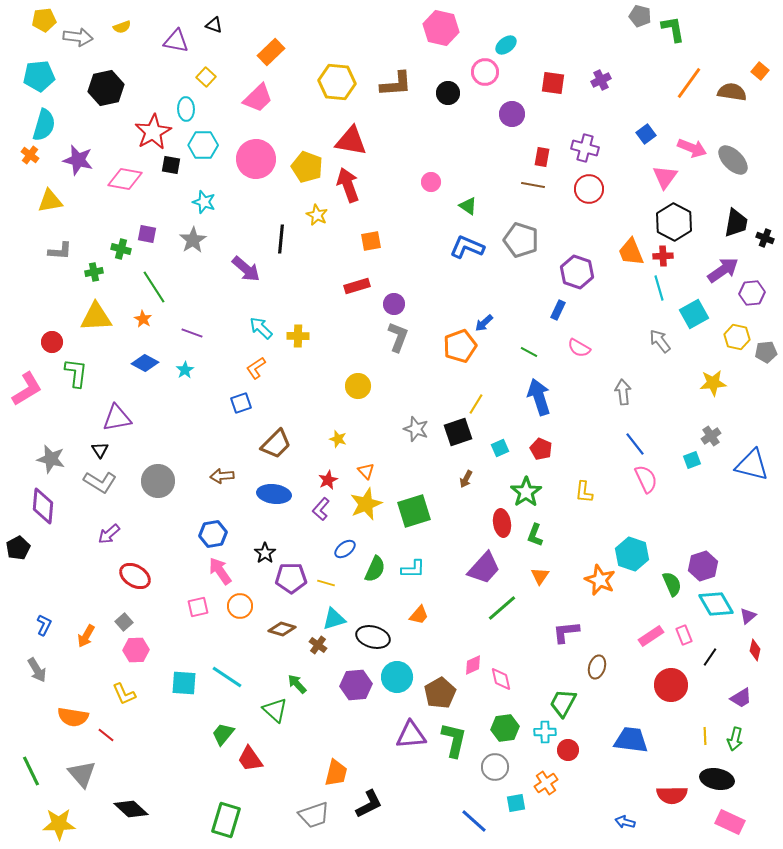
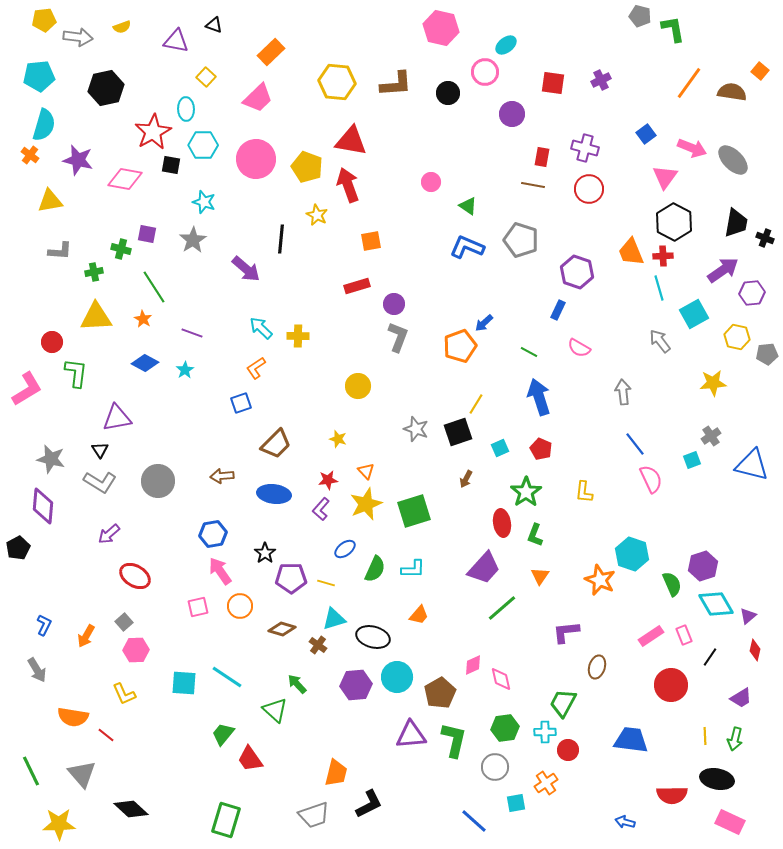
gray pentagon at (766, 352): moved 1 px right, 2 px down
pink semicircle at (646, 479): moved 5 px right
red star at (328, 480): rotated 18 degrees clockwise
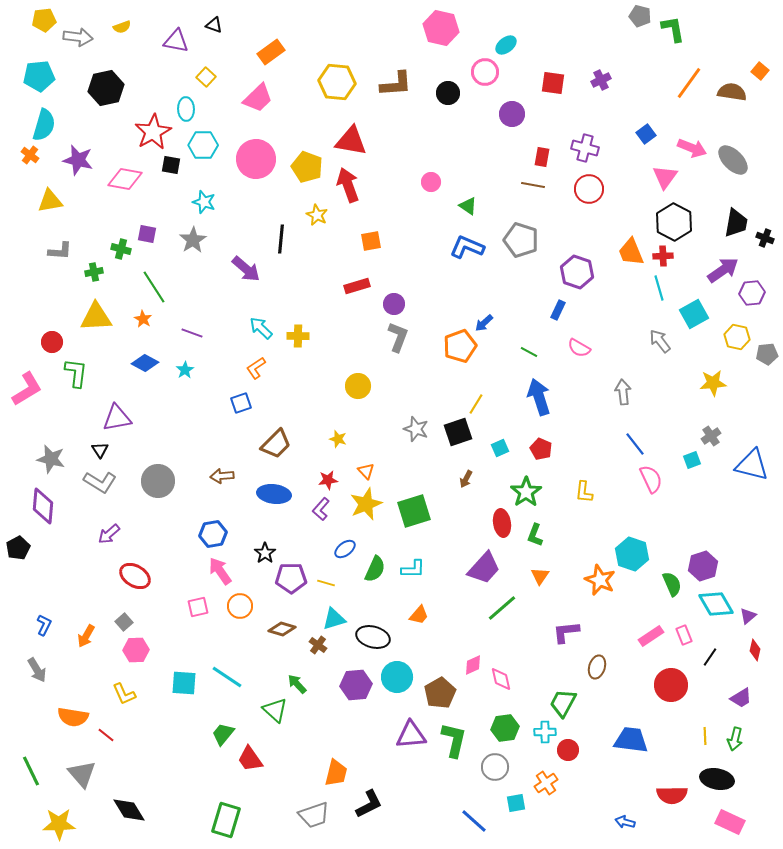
orange rectangle at (271, 52): rotated 8 degrees clockwise
black diamond at (131, 809): moved 2 px left, 1 px down; rotated 16 degrees clockwise
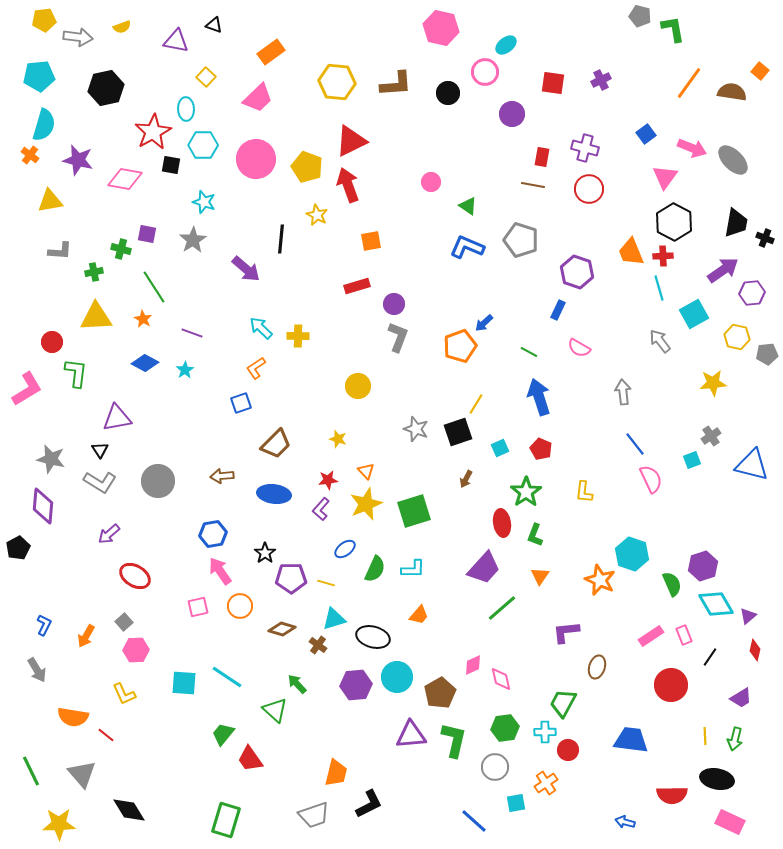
red triangle at (351, 141): rotated 36 degrees counterclockwise
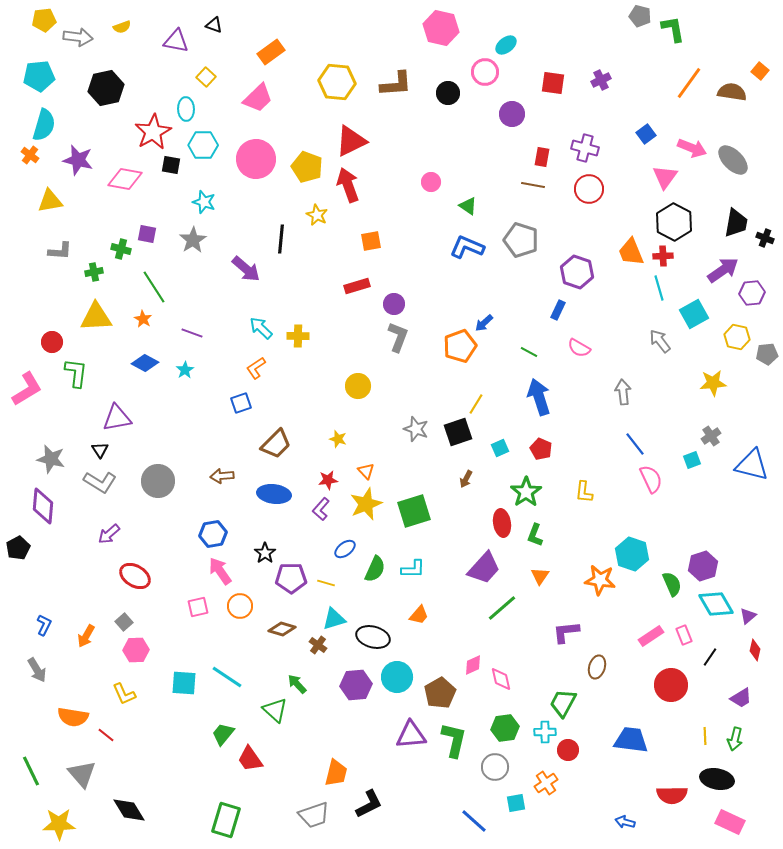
orange star at (600, 580): rotated 16 degrees counterclockwise
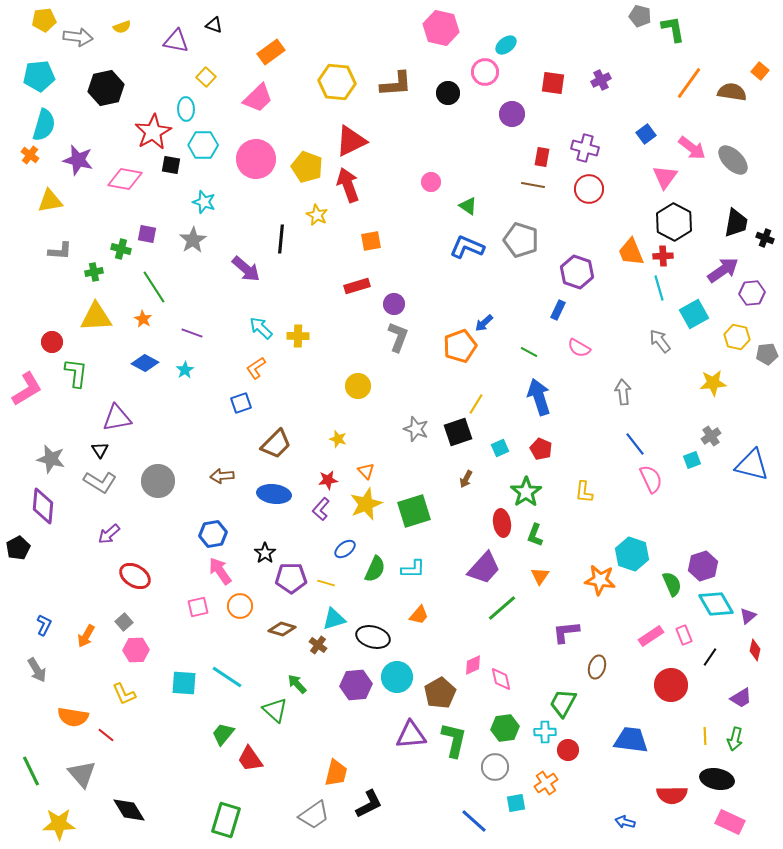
pink arrow at (692, 148): rotated 16 degrees clockwise
gray trapezoid at (314, 815): rotated 16 degrees counterclockwise
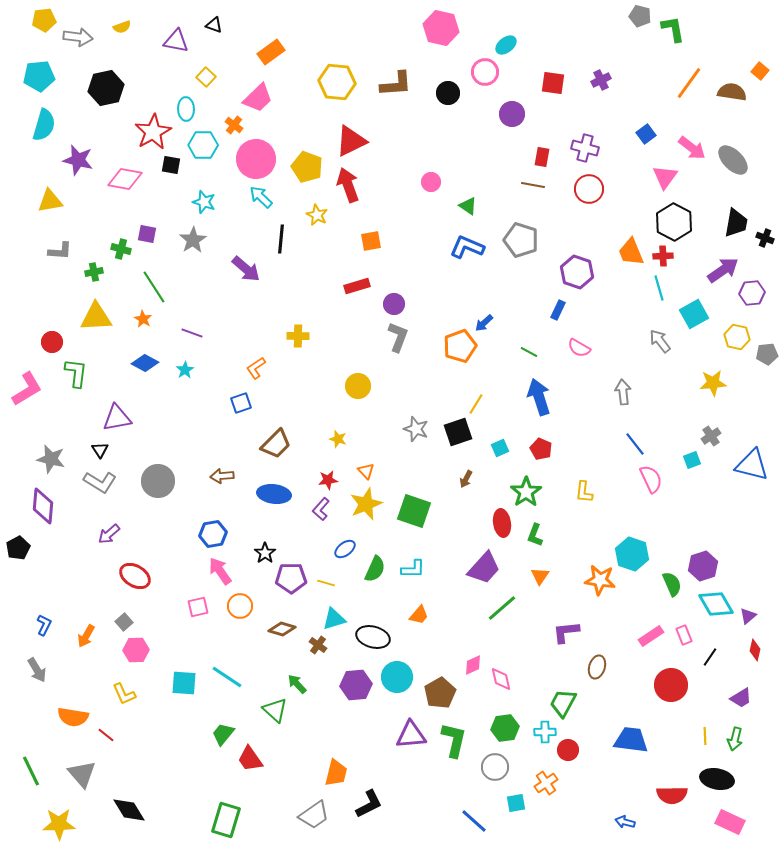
orange cross at (30, 155): moved 204 px right, 30 px up
cyan arrow at (261, 328): moved 131 px up
green square at (414, 511): rotated 36 degrees clockwise
